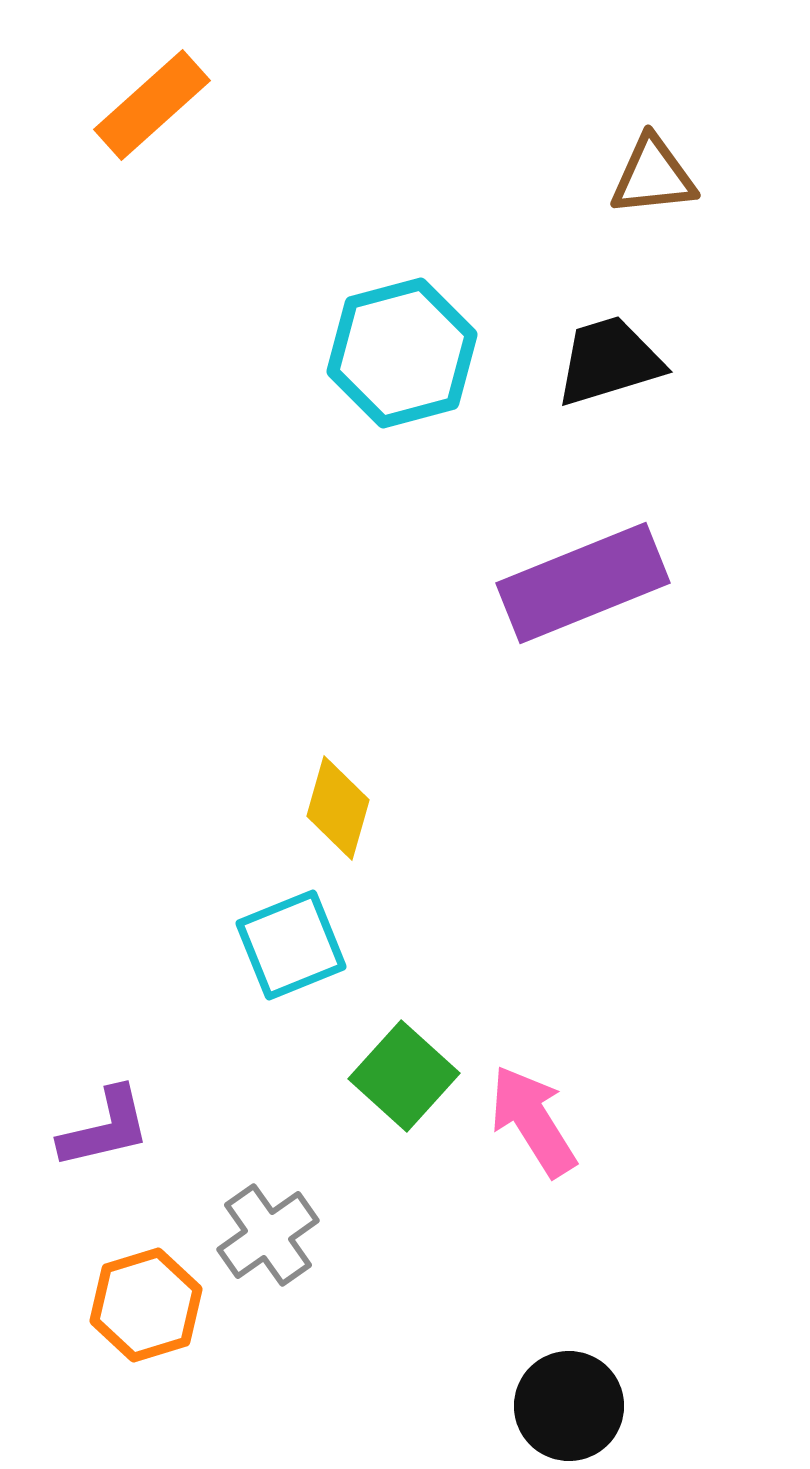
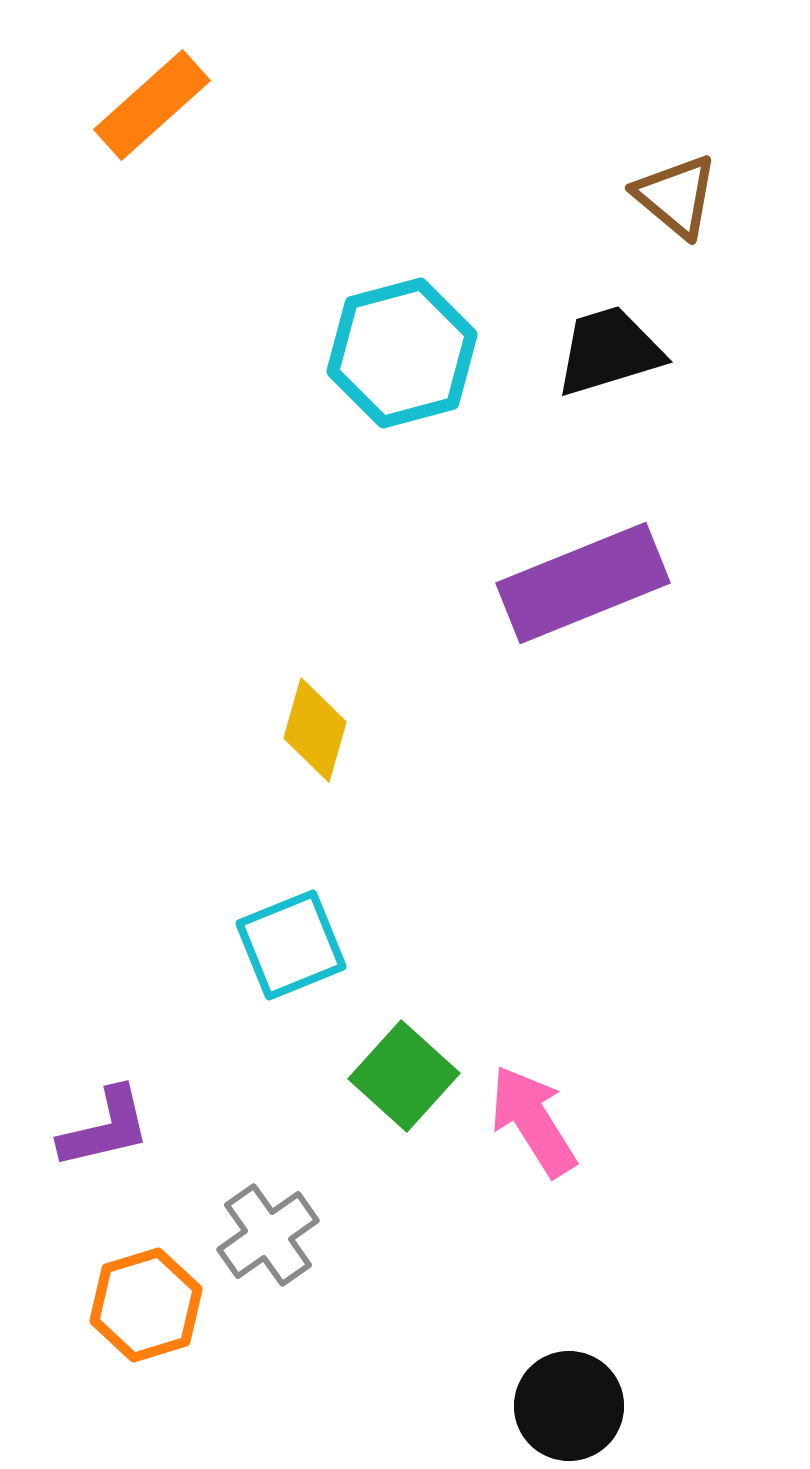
brown triangle: moved 23 px right, 20 px down; rotated 46 degrees clockwise
black trapezoid: moved 10 px up
yellow diamond: moved 23 px left, 78 px up
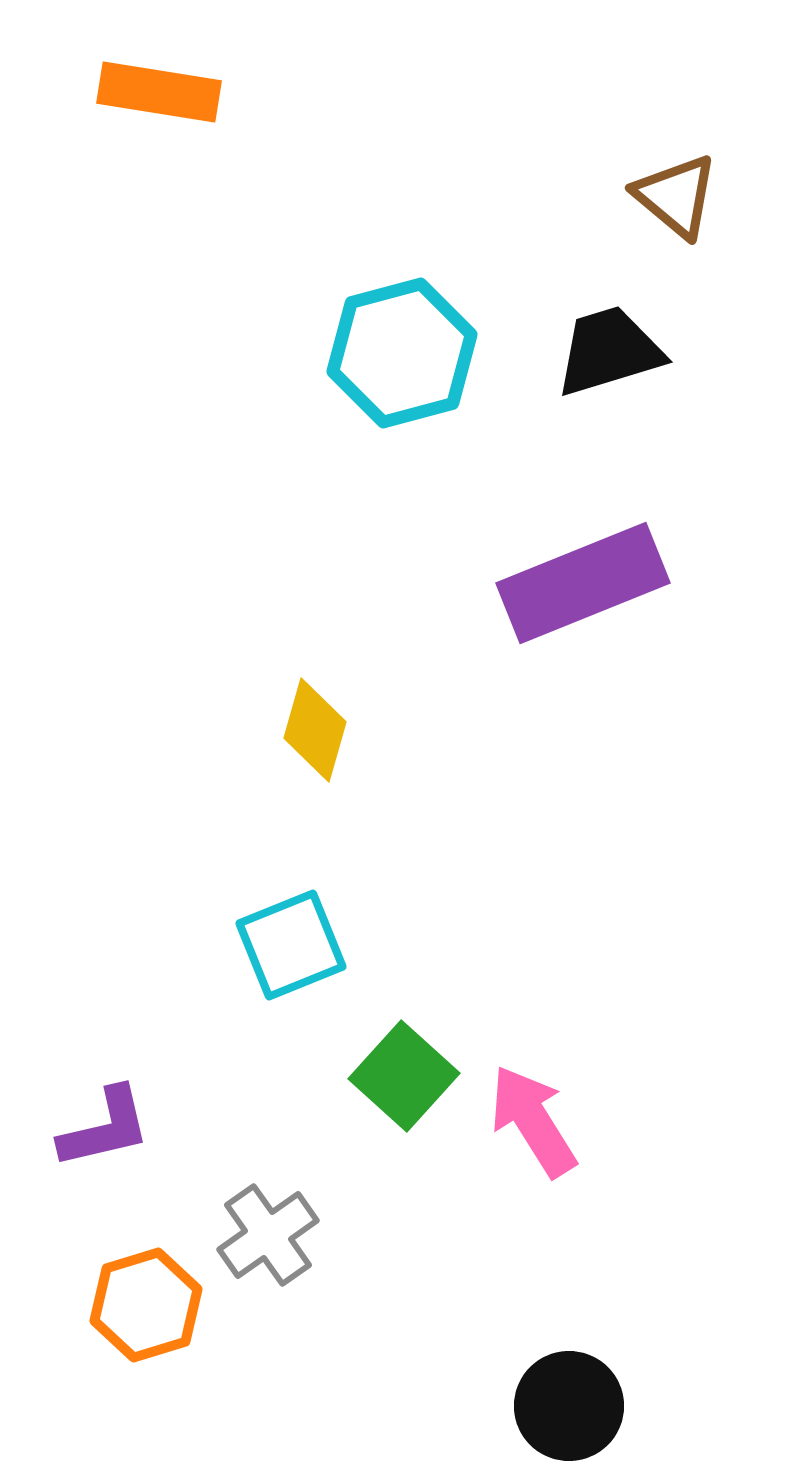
orange rectangle: moved 7 px right, 13 px up; rotated 51 degrees clockwise
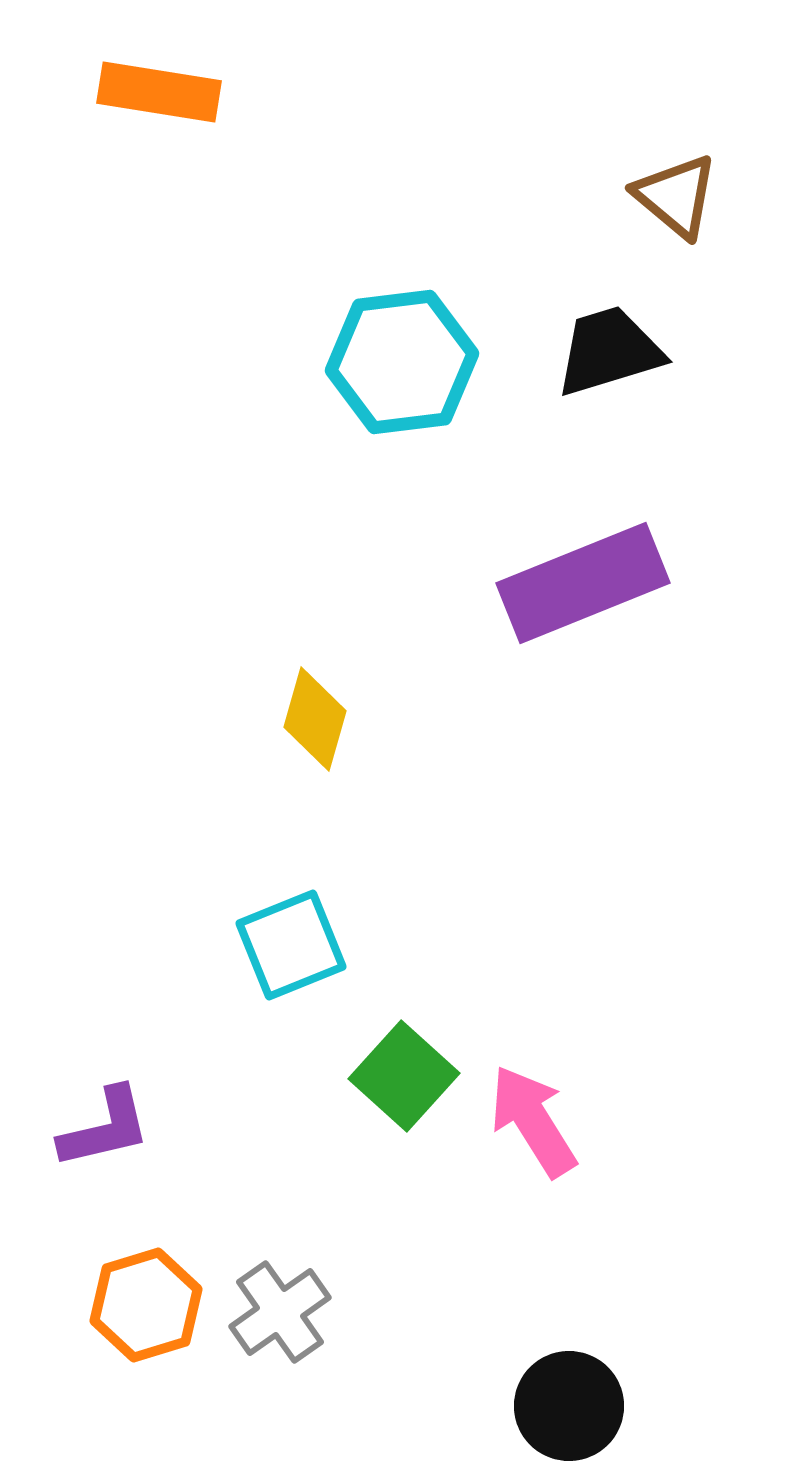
cyan hexagon: moved 9 px down; rotated 8 degrees clockwise
yellow diamond: moved 11 px up
gray cross: moved 12 px right, 77 px down
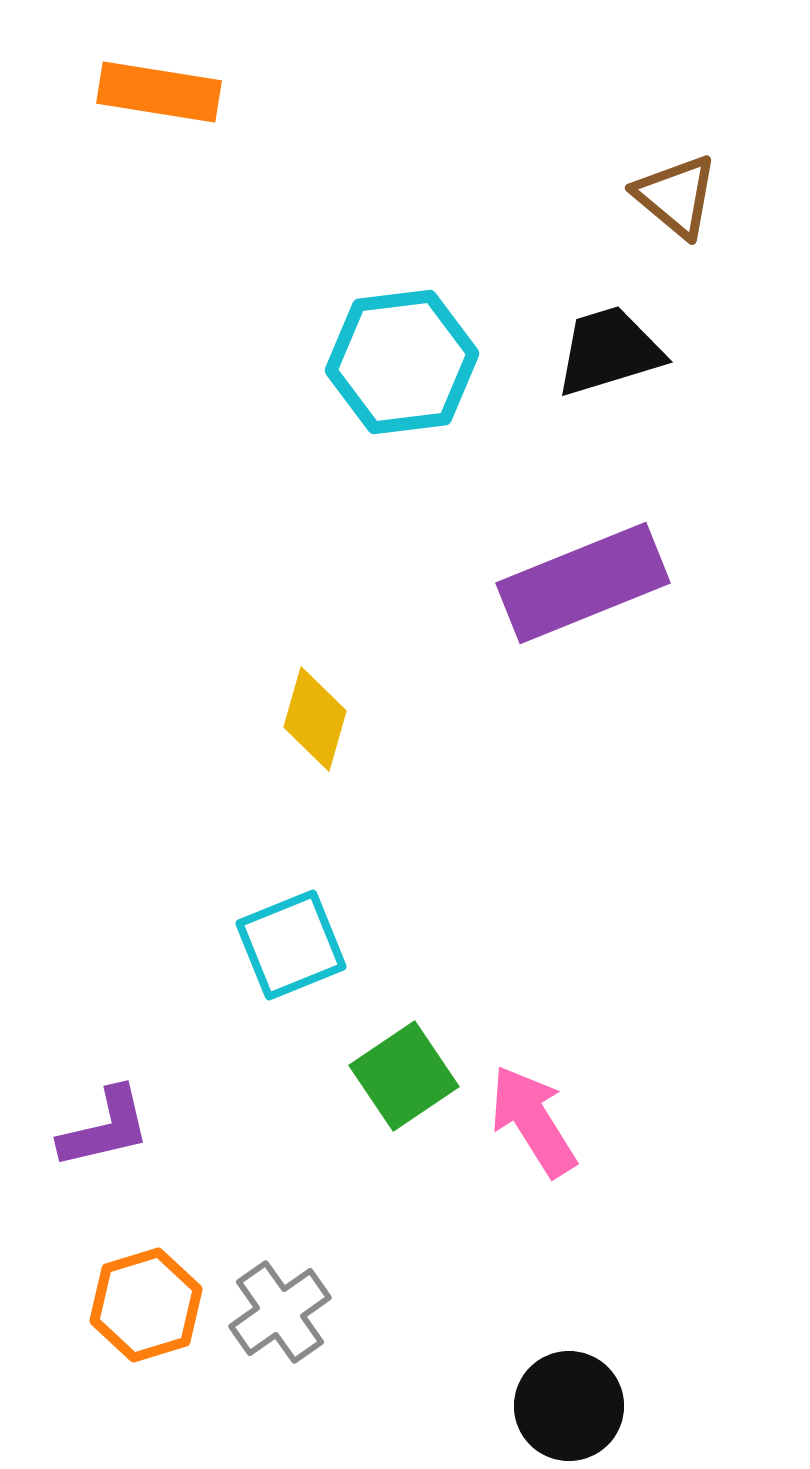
green square: rotated 14 degrees clockwise
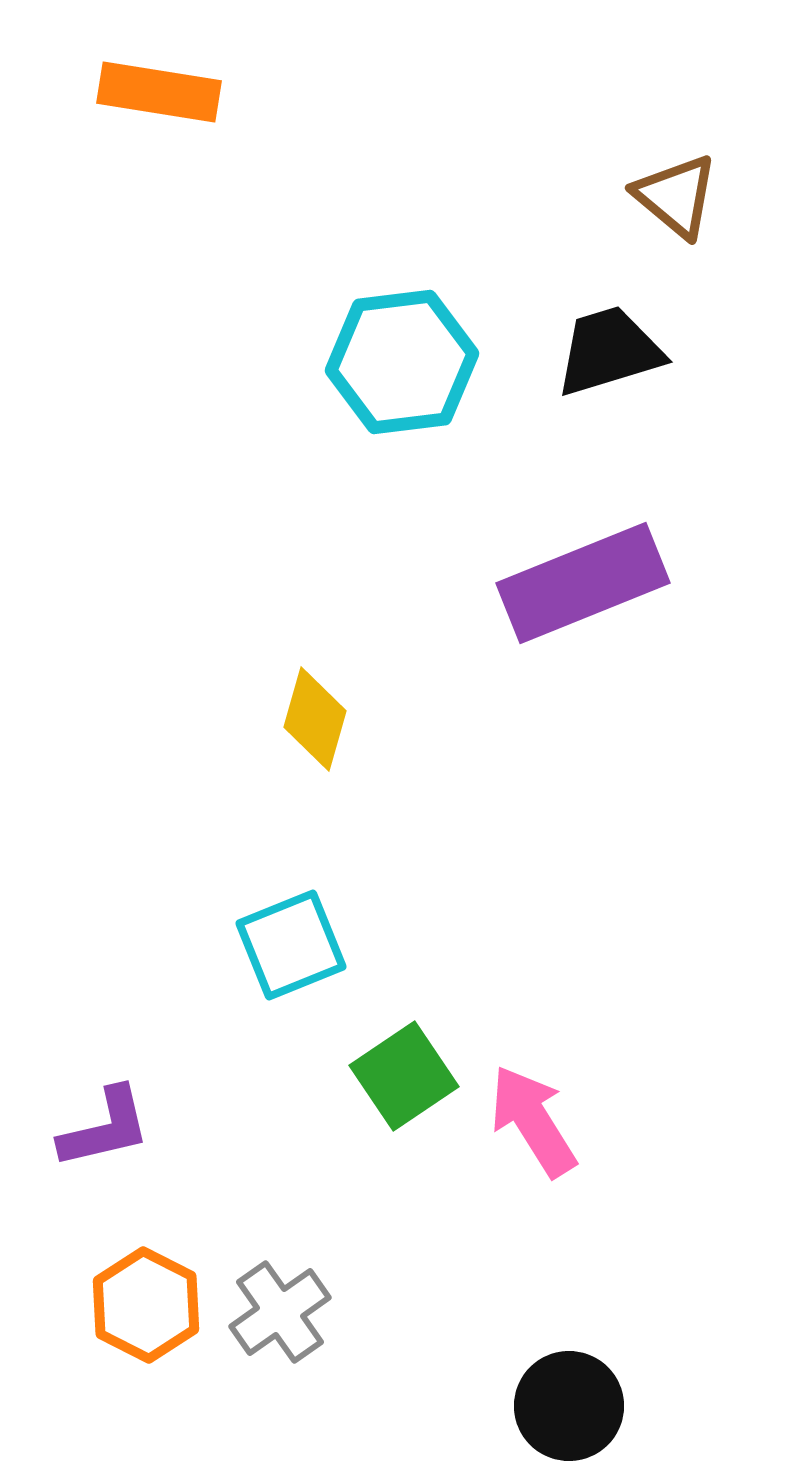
orange hexagon: rotated 16 degrees counterclockwise
